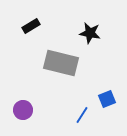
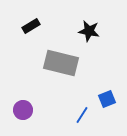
black star: moved 1 px left, 2 px up
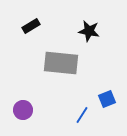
gray rectangle: rotated 8 degrees counterclockwise
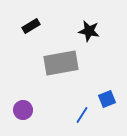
gray rectangle: rotated 16 degrees counterclockwise
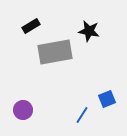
gray rectangle: moved 6 px left, 11 px up
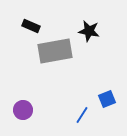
black rectangle: rotated 54 degrees clockwise
gray rectangle: moved 1 px up
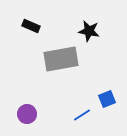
gray rectangle: moved 6 px right, 8 px down
purple circle: moved 4 px right, 4 px down
blue line: rotated 24 degrees clockwise
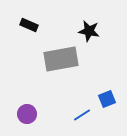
black rectangle: moved 2 px left, 1 px up
